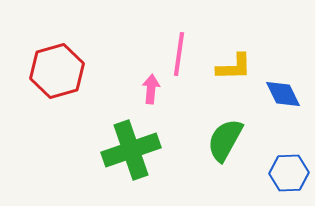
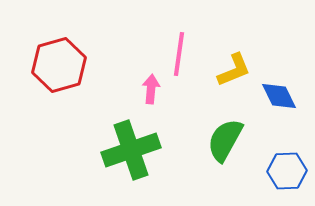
yellow L-shape: moved 3 px down; rotated 21 degrees counterclockwise
red hexagon: moved 2 px right, 6 px up
blue diamond: moved 4 px left, 2 px down
blue hexagon: moved 2 px left, 2 px up
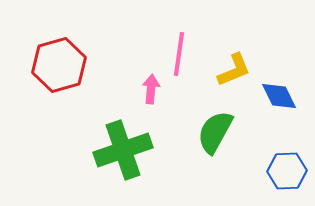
green semicircle: moved 10 px left, 8 px up
green cross: moved 8 px left
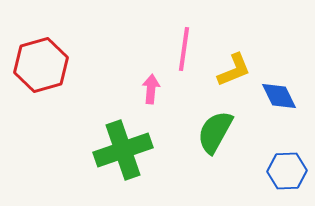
pink line: moved 5 px right, 5 px up
red hexagon: moved 18 px left
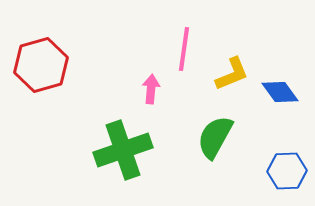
yellow L-shape: moved 2 px left, 4 px down
blue diamond: moved 1 px right, 4 px up; rotated 9 degrees counterclockwise
green semicircle: moved 5 px down
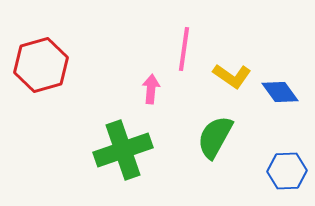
yellow L-shape: moved 2 px down; rotated 57 degrees clockwise
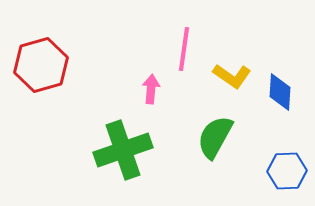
blue diamond: rotated 39 degrees clockwise
